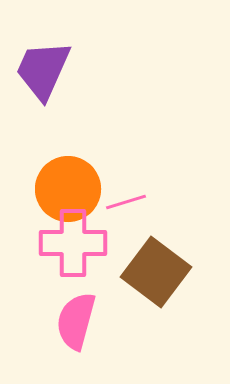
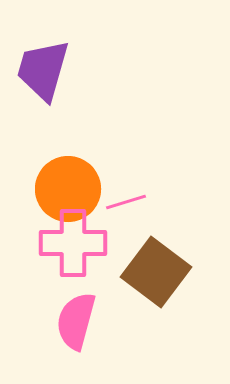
purple trapezoid: rotated 8 degrees counterclockwise
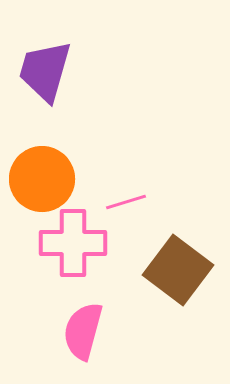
purple trapezoid: moved 2 px right, 1 px down
orange circle: moved 26 px left, 10 px up
brown square: moved 22 px right, 2 px up
pink semicircle: moved 7 px right, 10 px down
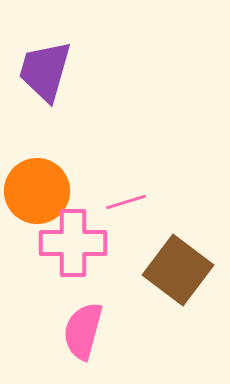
orange circle: moved 5 px left, 12 px down
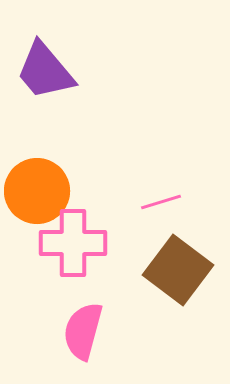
purple trapezoid: rotated 56 degrees counterclockwise
pink line: moved 35 px right
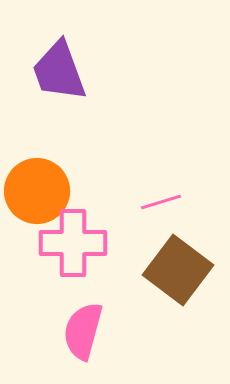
purple trapezoid: moved 14 px right; rotated 20 degrees clockwise
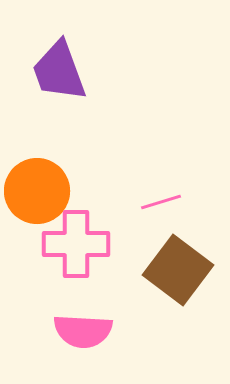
pink cross: moved 3 px right, 1 px down
pink semicircle: rotated 102 degrees counterclockwise
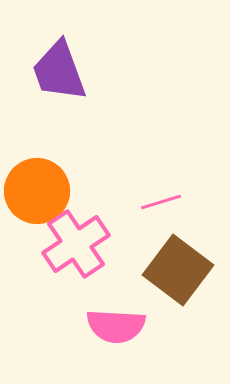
pink cross: rotated 34 degrees counterclockwise
pink semicircle: moved 33 px right, 5 px up
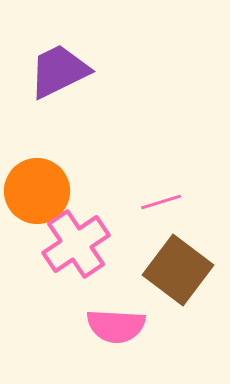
purple trapezoid: rotated 84 degrees clockwise
